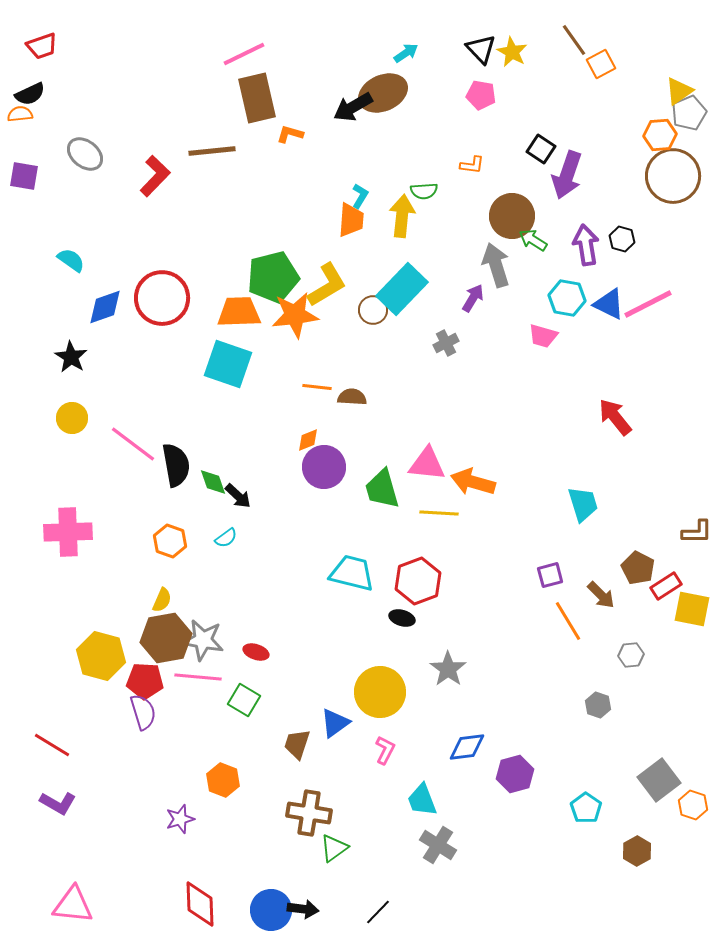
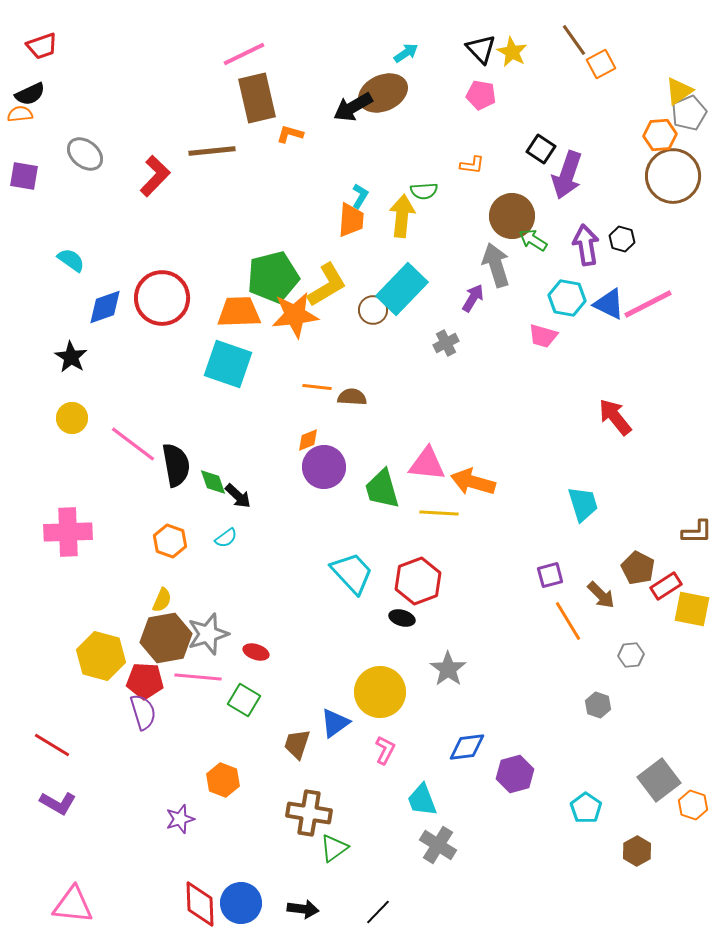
cyan trapezoid at (352, 573): rotated 33 degrees clockwise
gray star at (203, 640): moved 5 px right, 6 px up; rotated 27 degrees counterclockwise
blue circle at (271, 910): moved 30 px left, 7 px up
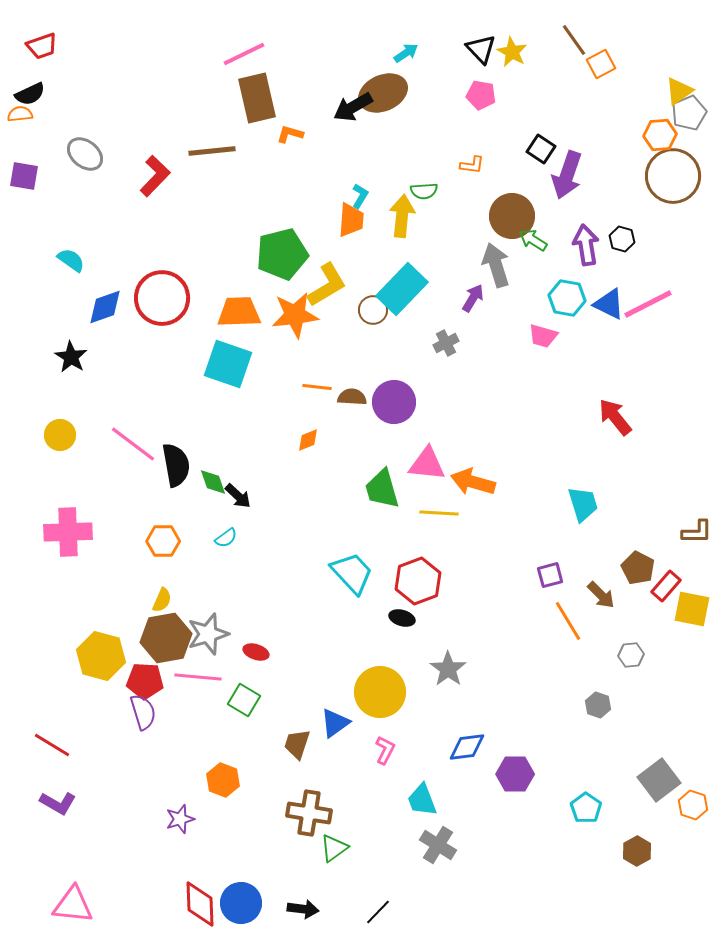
green pentagon at (273, 277): moved 9 px right, 23 px up
yellow circle at (72, 418): moved 12 px left, 17 px down
purple circle at (324, 467): moved 70 px right, 65 px up
orange hexagon at (170, 541): moved 7 px left; rotated 20 degrees counterclockwise
red rectangle at (666, 586): rotated 16 degrees counterclockwise
purple hexagon at (515, 774): rotated 15 degrees clockwise
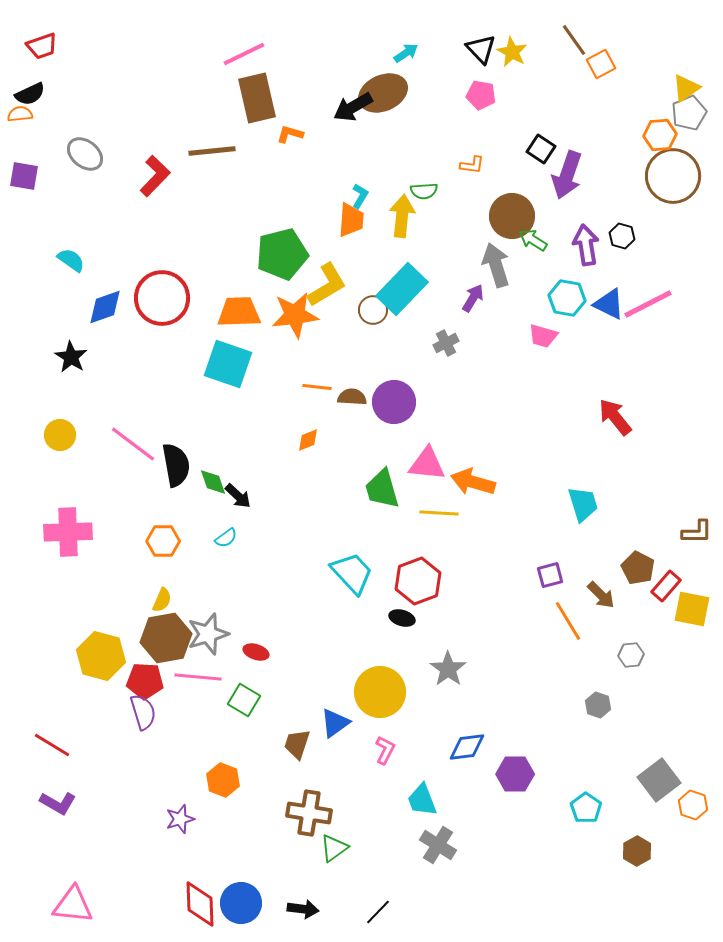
yellow triangle at (679, 91): moved 7 px right, 3 px up
black hexagon at (622, 239): moved 3 px up
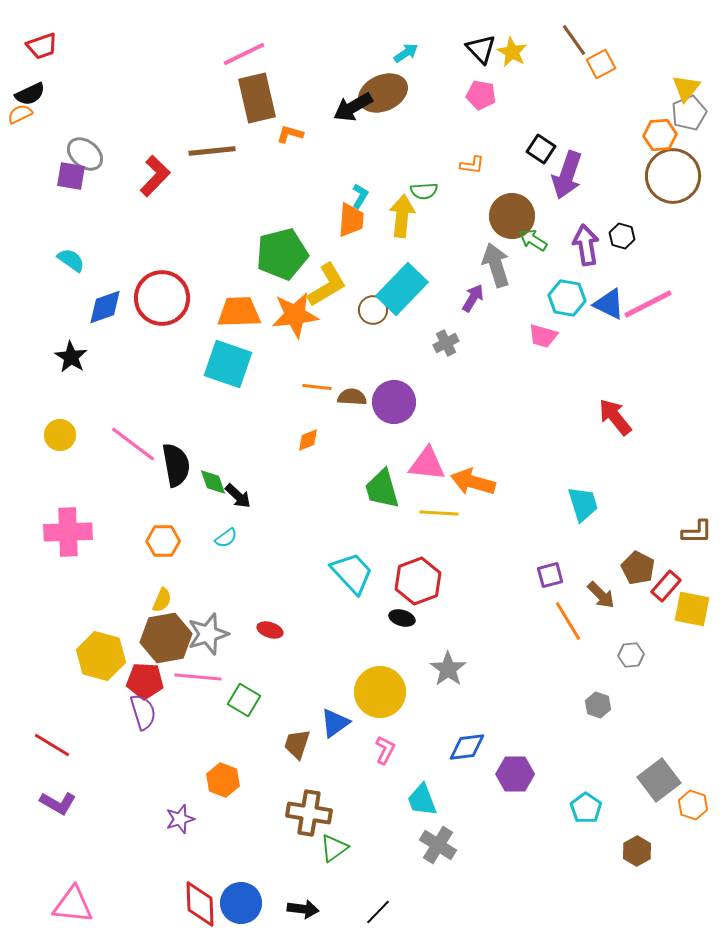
yellow triangle at (686, 88): rotated 16 degrees counterclockwise
orange semicircle at (20, 114): rotated 20 degrees counterclockwise
purple square at (24, 176): moved 47 px right
red ellipse at (256, 652): moved 14 px right, 22 px up
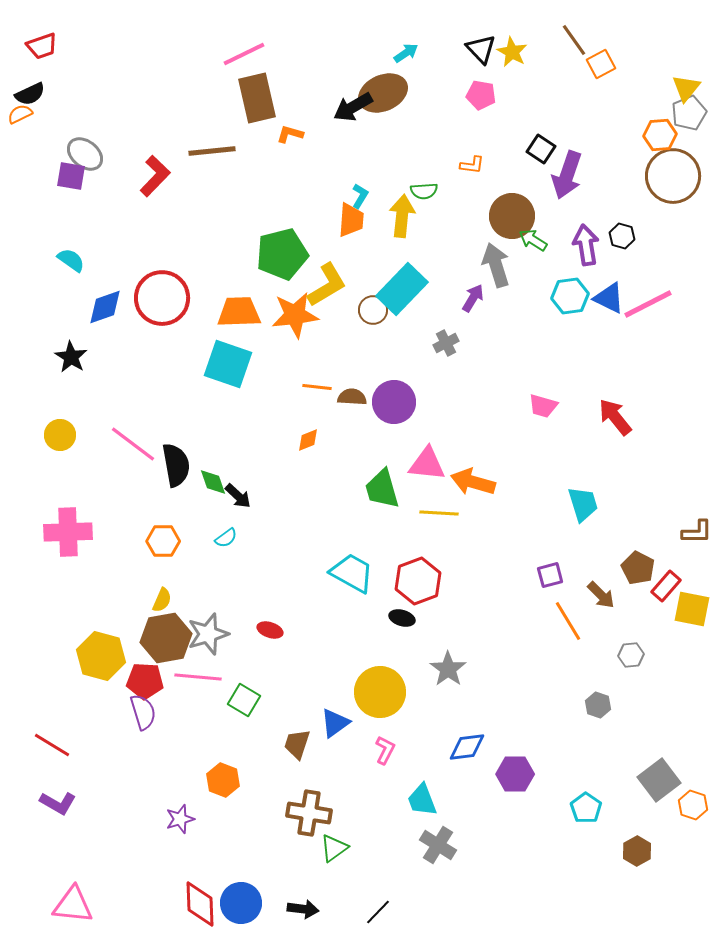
cyan hexagon at (567, 298): moved 3 px right, 2 px up; rotated 18 degrees counterclockwise
blue triangle at (609, 304): moved 6 px up
pink trapezoid at (543, 336): moved 70 px down
cyan trapezoid at (352, 573): rotated 18 degrees counterclockwise
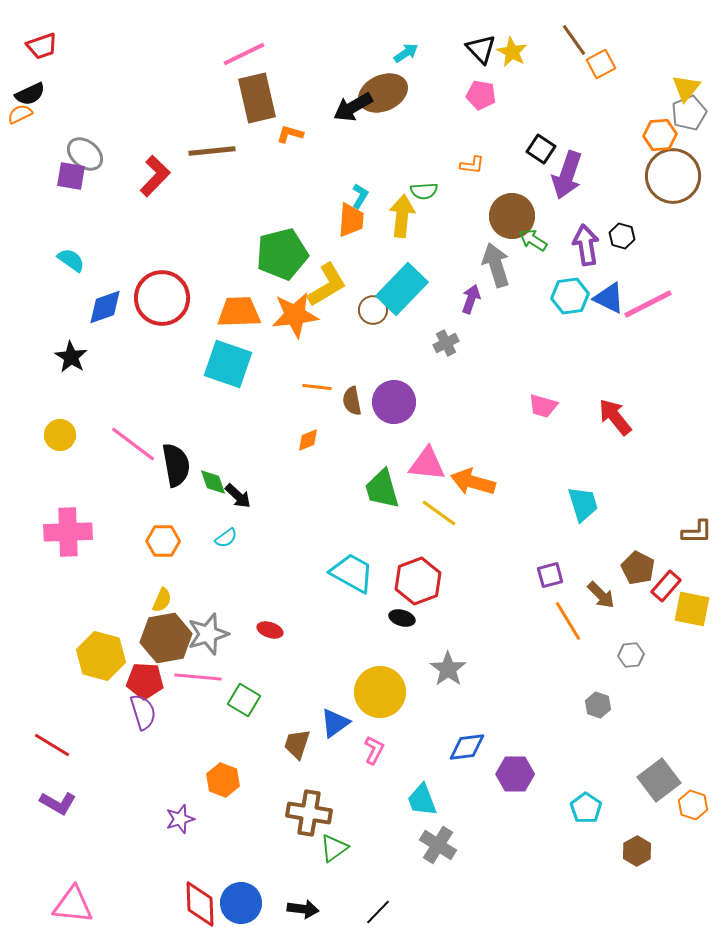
purple arrow at (473, 298): moved 2 px left, 1 px down; rotated 12 degrees counterclockwise
brown semicircle at (352, 397): moved 4 px down; rotated 104 degrees counterclockwise
yellow line at (439, 513): rotated 33 degrees clockwise
pink L-shape at (385, 750): moved 11 px left
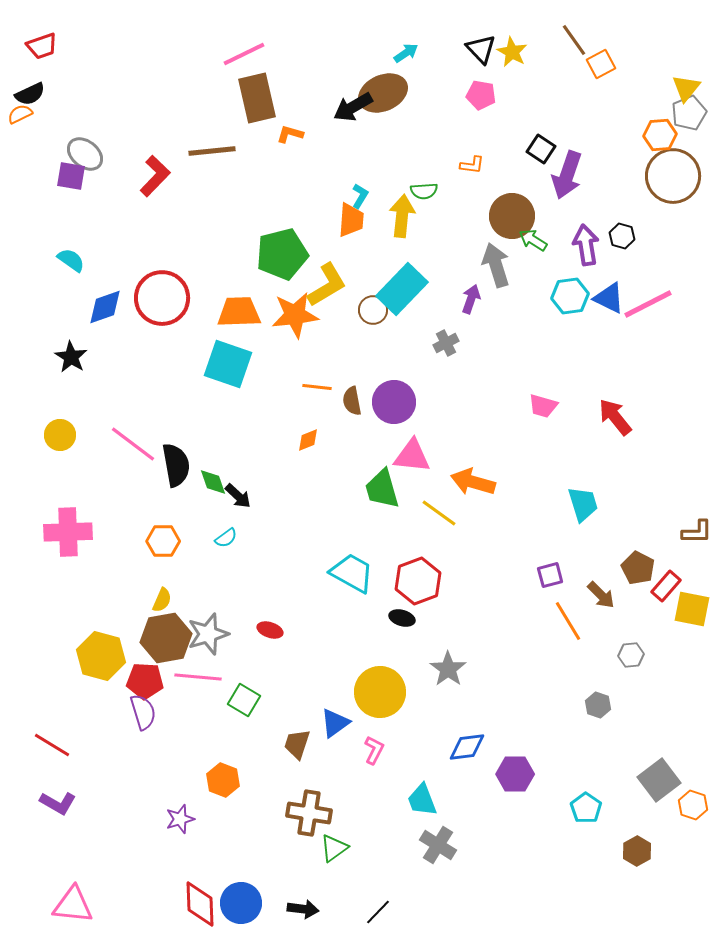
pink triangle at (427, 464): moved 15 px left, 8 px up
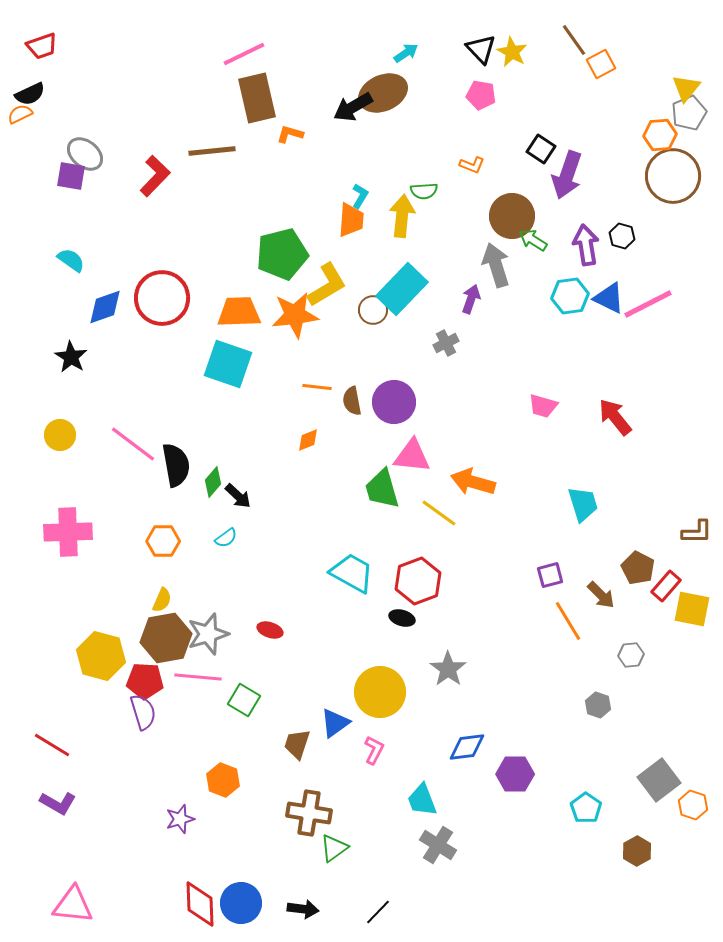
orange L-shape at (472, 165): rotated 15 degrees clockwise
green diamond at (213, 482): rotated 60 degrees clockwise
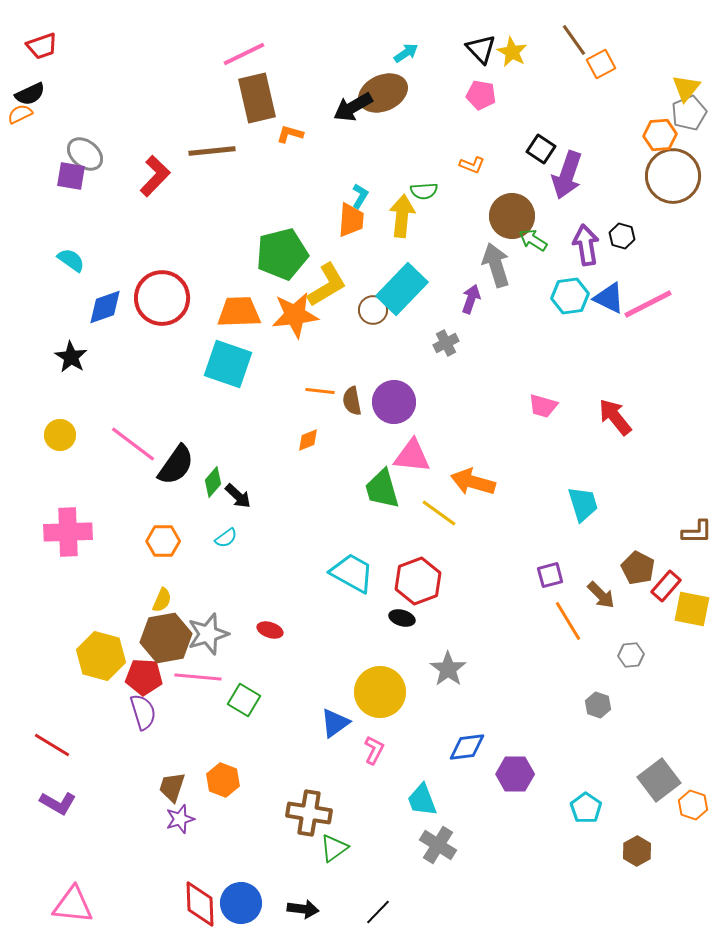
orange line at (317, 387): moved 3 px right, 4 px down
black semicircle at (176, 465): rotated 45 degrees clockwise
red pentagon at (145, 681): moved 1 px left, 4 px up
brown trapezoid at (297, 744): moved 125 px left, 43 px down
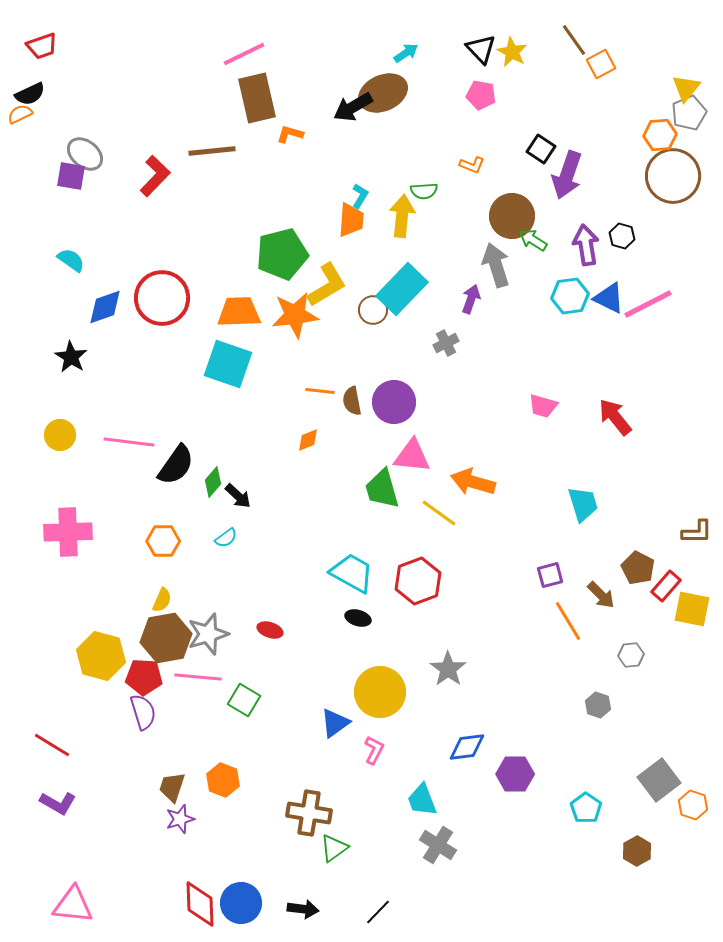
pink line at (133, 444): moved 4 px left, 2 px up; rotated 30 degrees counterclockwise
black ellipse at (402, 618): moved 44 px left
